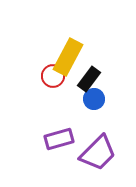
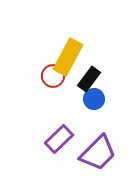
purple rectangle: rotated 28 degrees counterclockwise
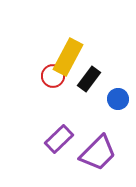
blue circle: moved 24 px right
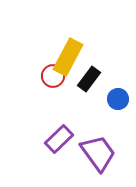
purple trapezoid: rotated 81 degrees counterclockwise
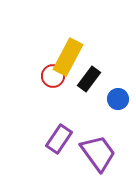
purple rectangle: rotated 12 degrees counterclockwise
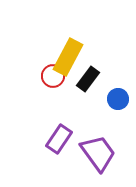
black rectangle: moved 1 px left
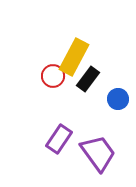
yellow rectangle: moved 6 px right
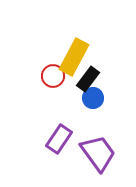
blue circle: moved 25 px left, 1 px up
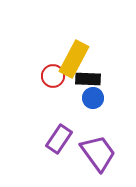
yellow rectangle: moved 2 px down
black rectangle: rotated 55 degrees clockwise
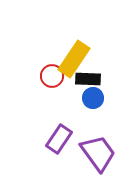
yellow rectangle: rotated 6 degrees clockwise
red circle: moved 1 px left
